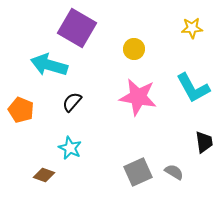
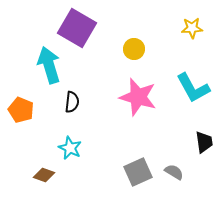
cyan arrow: rotated 57 degrees clockwise
pink star: rotated 6 degrees clockwise
black semicircle: rotated 145 degrees clockwise
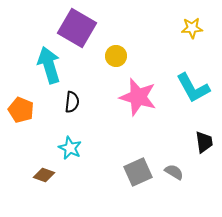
yellow circle: moved 18 px left, 7 px down
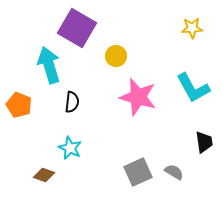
orange pentagon: moved 2 px left, 5 px up
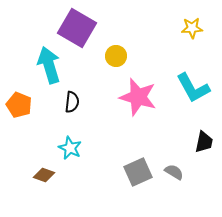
black trapezoid: rotated 20 degrees clockwise
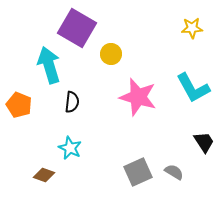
yellow circle: moved 5 px left, 2 px up
black trapezoid: rotated 45 degrees counterclockwise
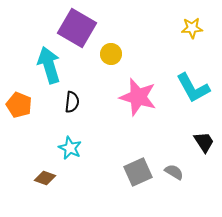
brown diamond: moved 1 px right, 3 px down
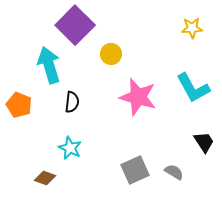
purple square: moved 2 px left, 3 px up; rotated 15 degrees clockwise
gray square: moved 3 px left, 2 px up
